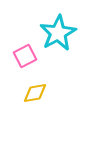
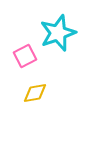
cyan star: rotated 9 degrees clockwise
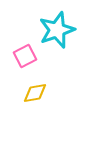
cyan star: moved 1 px left, 3 px up
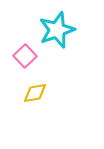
pink square: rotated 15 degrees counterclockwise
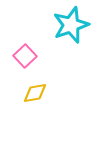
cyan star: moved 14 px right, 5 px up
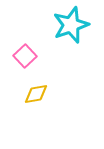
yellow diamond: moved 1 px right, 1 px down
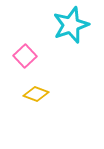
yellow diamond: rotated 30 degrees clockwise
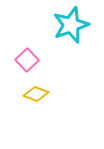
pink square: moved 2 px right, 4 px down
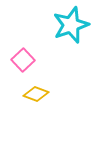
pink square: moved 4 px left
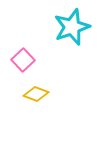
cyan star: moved 1 px right, 2 px down
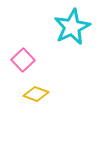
cyan star: rotated 6 degrees counterclockwise
